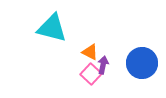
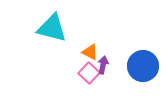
blue circle: moved 1 px right, 3 px down
pink square: moved 2 px left, 1 px up
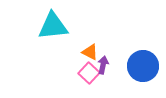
cyan triangle: moved 1 px right, 2 px up; rotated 20 degrees counterclockwise
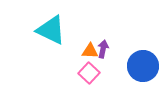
cyan triangle: moved 2 px left, 4 px down; rotated 32 degrees clockwise
orange triangle: moved 1 px up; rotated 24 degrees counterclockwise
purple arrow: moved 16 px up
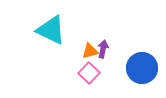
orange triangle: rotated 18 degrees counterclockwise
blue circle: moved 1 px left, 2 px down
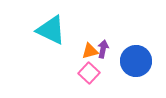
blue circle: moved 6 px left, 7 px up
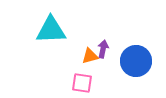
cyan triangle: rotated 28 degrees counterclockwise
orange triangle: moved 5 px down
pink square: moved 7 px left, 10 px down; rotated 35 degrees counterclockwise
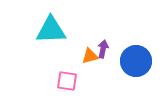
pink square: moved 15 px left, 2 px up
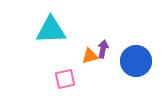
pink square: moved 2 px left, 2 px up; rotated 20 degrees counterclockwise
